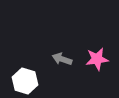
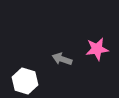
pink star: moved 10 px up
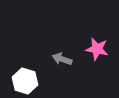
pink star: rotated 20 degrees clockwise
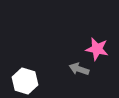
gray arrow: moved 17 px right, 10 px down
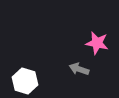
pink star: moved 6 px up
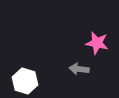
gray arrow: rotated 12 degrees counterclockwise
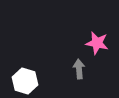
gray arrow: rotated 78 degrees clockwise
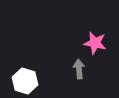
pink star: moved 2 px left
